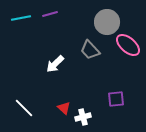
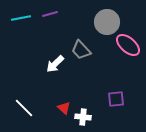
gray trapezoid: moved 9 px left
white cross: rotated 21 degrees clockwise
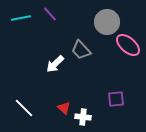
purple line: rotated 63 degrees clockwise
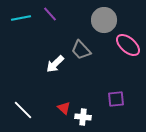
gray circle: moved 3 px left, 2 px up
white line: moved 1 px left, 2 px down
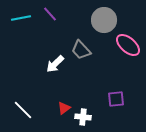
red triangle: rotated 40 degrees clockwise
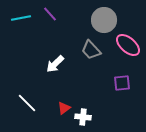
gray trapezoid: moved 10 px right
purple square: moved 6 px right, 16 px up
white line: moved 4 px right, 7 px up
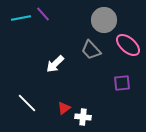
purple line: moved 7 px left
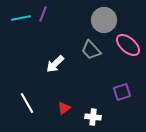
purple line: rotated 63 degrees clockwise
purple square: moved 9 px down; rotated 12 degrees counterclockwise
white line: rotated 15 degrees clockwise
white cross: moved 10 px right
